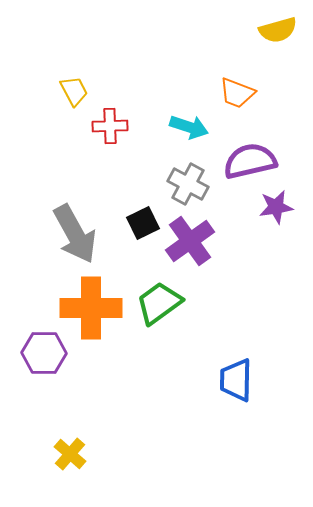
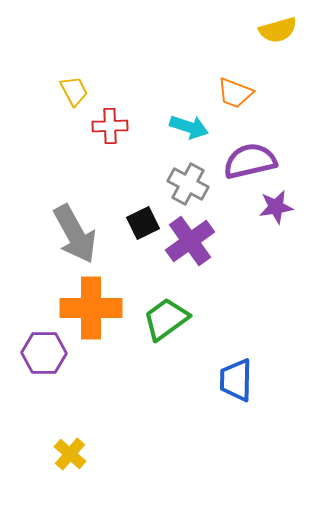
orange trapezoid: moved 2 px left
green trapezoid: moved 7 px right, 16 px down
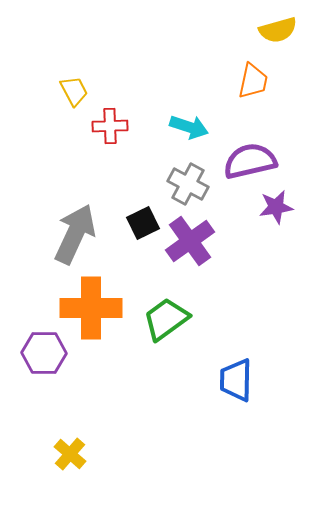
orange trapezoid: moved 18 px right, 12 px up; rotated 99 degrees counterclockwise
gray arrow: rotated 126 degrees counterclockwise
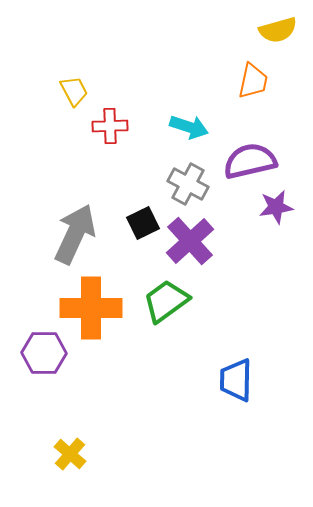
purple cross: rotated 6 degrees counterclockwise
green trapezoid: moved 18 px up
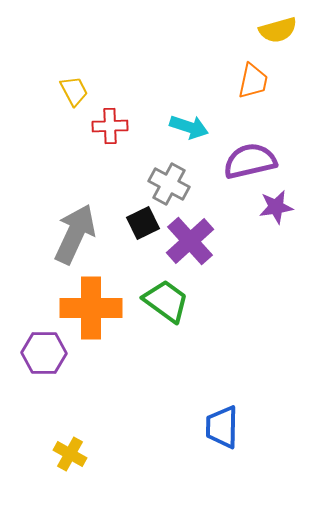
gray cross: moved 19 px left
green trapezoid: rotated 72 degrees clockwise
blue trapezoid: moved 14 px left, 47 px down
yellow cross: rotated 12 degrees counterclockwise
